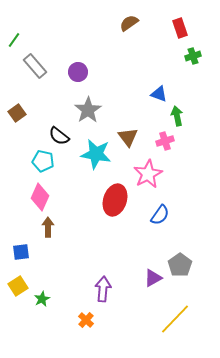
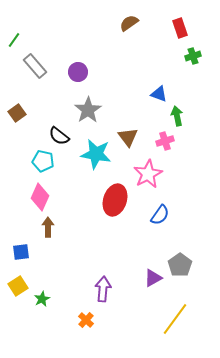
yellow line: rotated 8 degrees counterclockwise
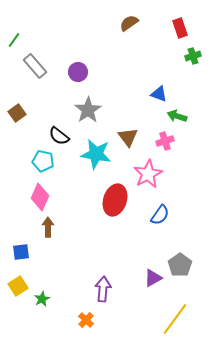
green arrow: rotated 60 degrees counterclockwise
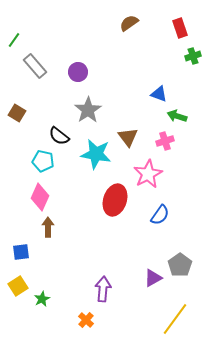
brown square: rotated 24 degrees counterclockwise
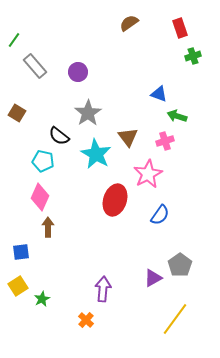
gray star: moved 3 px down
cyan star: rotated 20 degrees clockwise
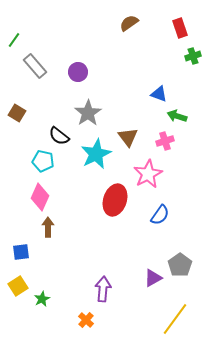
cyan star: rotated 16 degrees clockwise
